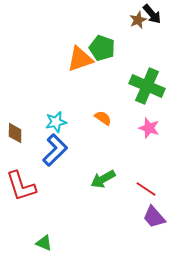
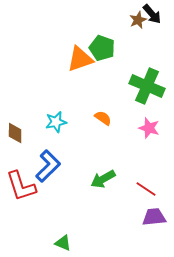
blue L-shape: moved 7 px left, 16 px down
purple trapezoid: rotated 125 degrees clockwise
green triangle: moved 19 px right
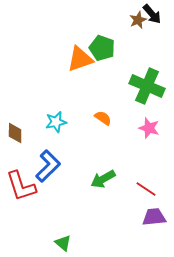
green triangle: rotated 18 degrees clockwise
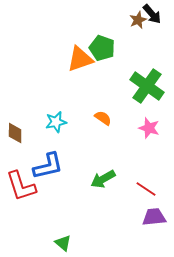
green cross: rotated 12 degrees clockwise
blue L-shape: rotated 32 degrees clockwise
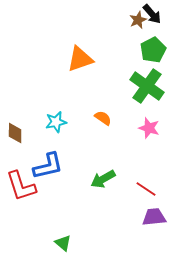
green pentagon: moved 51 px right, 2 px down; rotated 25 degrees clockwise
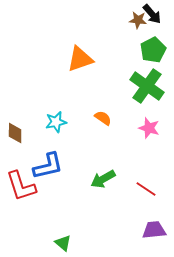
brown star: rotated 30 degrees clockwise
purple trapezoid: moved 13 px down
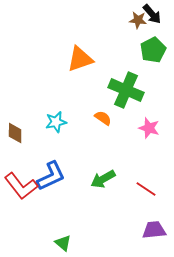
green cross: moved 21 px left, 4 px down; rotated 12 degrees counterclockwise
blue L-shape: moved 3 px right, 10 px down; rotated 12 degrees counterclockwise
red L-shape: rotated 20 degrees counterclockwise
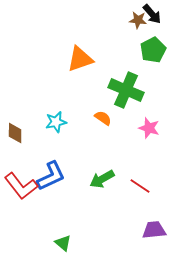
green arrow: moved 1 px left
red line: moved 6 px left, 3 px up
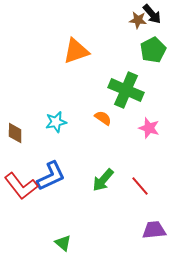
orange triangle: moved 4 px left, 8 px up
green arrow: moved 1 px right, 1 px down; rotated 20 degrees counterclockwise
red line: rotated 15 degrees clockwise
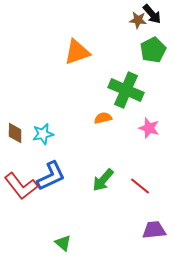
orange triangle: moved 1 px right, 1 px down
orange semicircle: rotated 48 degrees counterclockwise
cyan star: moved 13 px left, 12 px down
red line: rotated 10 degrees counterclockwise
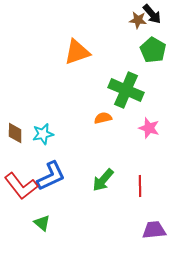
green pentagon: rotated 15 degrees counterclockwise
red line: rotated 50 degrees clockwise
green triangle: moved 21 px left, 20 px up
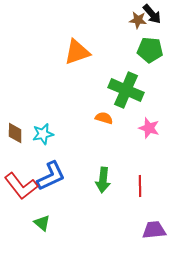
green pentagon: moved 3 px left; rotated 25 degrees counterclockwise
orange semicircle: moved 1 px right; rotated 30 degrees clockwise
green arrow: rotated 35 degrees counterclockwise
